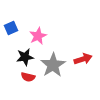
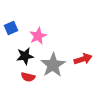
black star: moved 1 px up
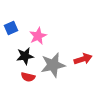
gray star: rotated 20 degrees clockwise
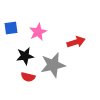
blue square: rotated 16 degrees clockwise
pink star: moved 4 px up
red arrow: moved 7 px left, 17 px up
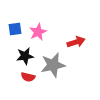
blue square: moved 4 px right, 1 px down
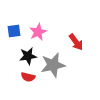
blue square: moved 1 px left, 2 px down
red arrow: rotated 72 degrees clockwise
black star: moved 3 px right
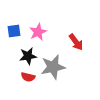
gray star: moved 2 px down
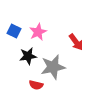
blue square: rotated 32 degrees clockwise
red semicircle: moved 8 px right, 8 px down
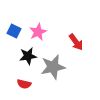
red semicircle: moved 12 px left, 1 px up
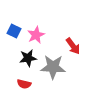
pink star: moved 2 px left, 3 px down
red arrow: moved 3 px left, 4 px down
black star: moved 2 px down
gray star: rotated 15 degrees clockwise
